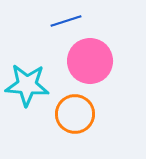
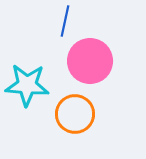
blue line: moved 1 px left; rotated 60 degrees counterclockwise
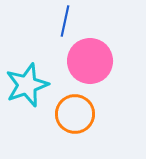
cyan star: rotated 24 degrees counterclockwise
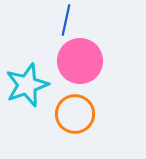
blue line: moved 1 px right, 1 px up
pink circle: moved 10 px left
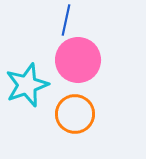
pink circle: moved 2 px left, 1 px up
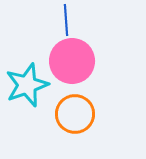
blue line: rotated 16 degrees counterclockwise
pink circle: moved 6 px left, 1 px down
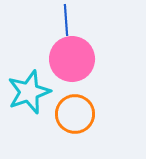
pink circle: moved 2 px up
cyan star: moved 2 px right, 7 px down
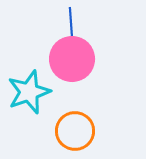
blue line: moved 5 px right, 3 px down
orange circle: moved 17 px down
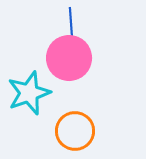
pink circle: moved 3 px left, 1 px up
cyan star: moved 1 px down
